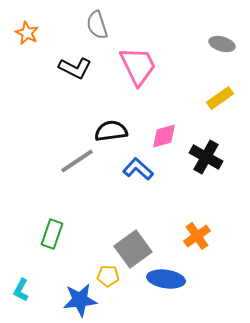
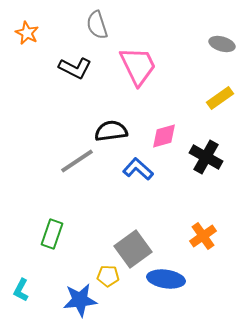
orange cross: moved 6 px right
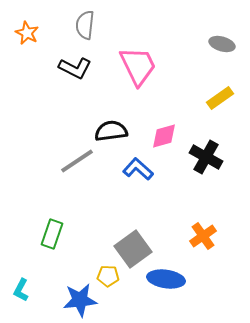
gray semicircle: moved 12 px left; rotated 24 degrees clockwise
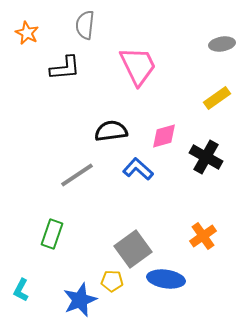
gray ellipse: rotated 25 degrees counterclockwise
black L-shape: moved 10 px left; rotated 32 degrees counterclockwise
yellow rectangle: moved 3 px left
gray line: moved 14 px down
yellow pentagon: moved 4 px right, 5 px down
blue star: rotated 16 degrees counterclockwise
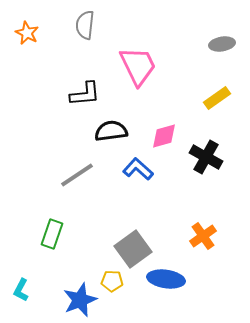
black L-shape: moved 20 px right, 26 px down
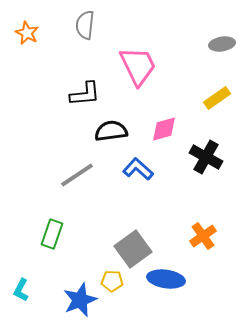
pink diamond: moved 7 px up
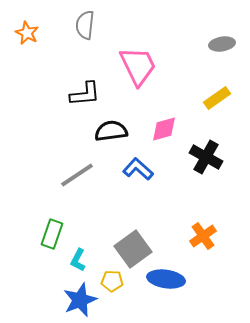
cyan L-shape: moved 57 px right, 30 px up
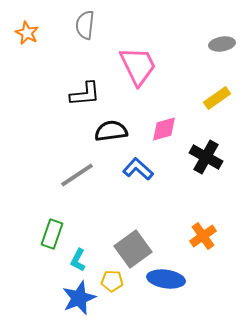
blue star: moved 1 px left, 2 px up
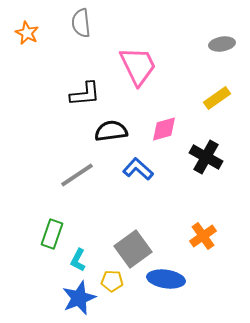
gray semicircle: moved 4 px left, 2 px up; rotated 12 degrees counterclockwise
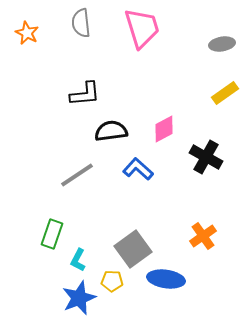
pink trapezoid: moved 4 px right, 38 px up; rotated 9 degrees clockwise
yellow rectangle: moved 8 px right, 5 px up
pink diamond: rotated 12 degrees counterclockwise
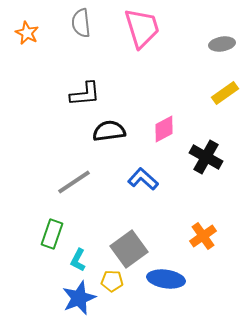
black semicircle: moved 2 px left
blue L-shape: moved 5 px right, 10 px down
gray line: moved 3 px left, 7 px down
gray square: moved 4 px left
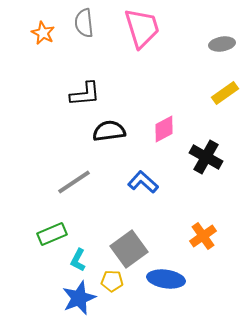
gray semicircle: moved 3 px right
orange star: moved 16 px right
blue L-shape: moved 3 px down
green rectangle: rotated 48 degrees clockwise
